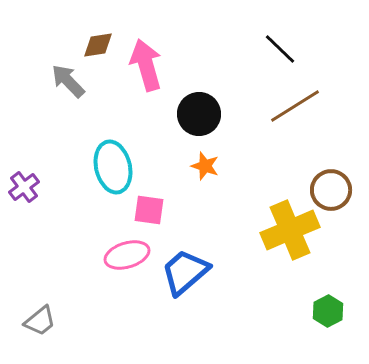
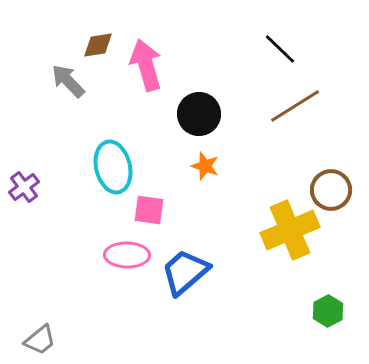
pink ellipse: rotated 18 degrees clockwise
gray trapezoid: moved 19 px down
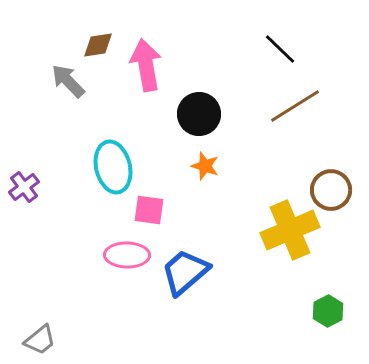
pink arrow: rotated 6 degrees clockwise
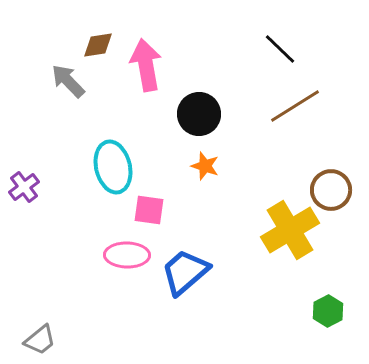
yellow cross: rotated 8 degrees counterclockwise
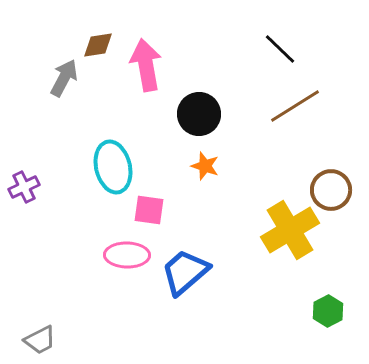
gray arrow: moved 4 px left, 3 px up; rotated 72 degrees clockwise
purple cross: rotated 12 degrees clockwise
gray trapezoid: rotated 12 degrees clockwise
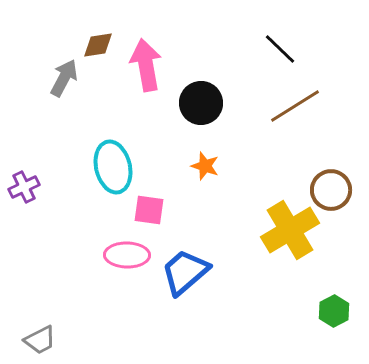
black circle: moved 2 px right, 11 px up
green hexagon: moved 6 px right
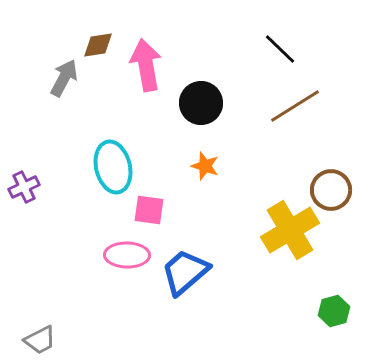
green hexagon: rotated 12 degrees clockwise
